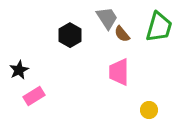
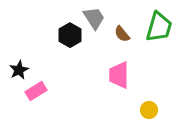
gray trapezoid: moved 13 px left
pink trapezoid: moved 3 px down
pink rectangle: moved 2 px right, 5 px up
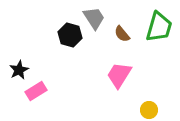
black hexagon: rotated 15 degrees counterclockwise
pink trapezoid: rotated 32 degrees clockwise
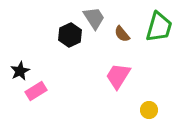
black hexagon: rotated 20 degrees clockwise
black star: moved 1 px right, 1 px down
pink trapezoid: moved 1 px left, 1 px down
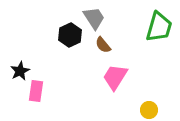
brown semicircle: moved 19 px left, 11 px down
pink trapezoid: moved 3 px left, 1 px down
pink rectangle: rotated 50 degrees counterclockwise
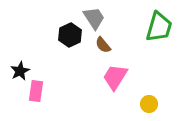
yellow circle: moved 6 px up
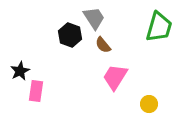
black hexagon: rotated 15 degrees counterclockwise
